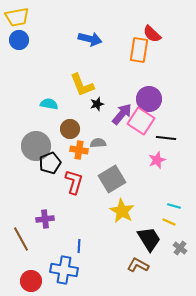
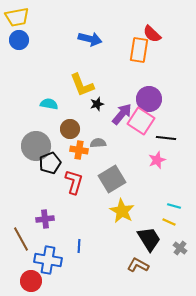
blue cross: moved 16 px left, 10 px up
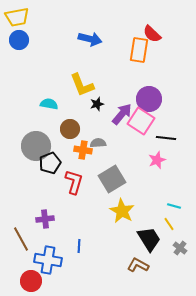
orange cross: moved 4 px right
yellow line: moved 2 px down; rotated 32 degrees clockwise
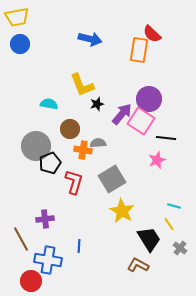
blue circle: moved 1 px right, 4 px down
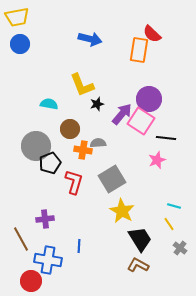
black trapezoid: moved 9 px left
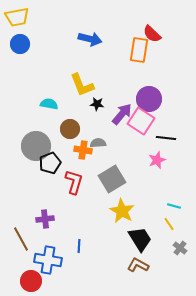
black star: rotated 24 degrees clockwise
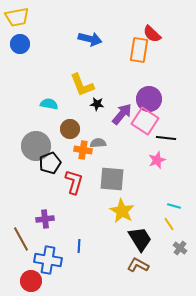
pink square: moved 4 px right
gray square: rotated 36 degrees clockwise
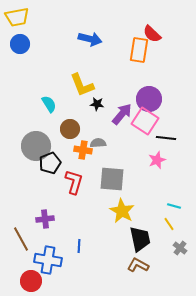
cyan semicircle: rotated 48 degrees clockwise
black trapezoid: rotated 20 degrees clockwise
